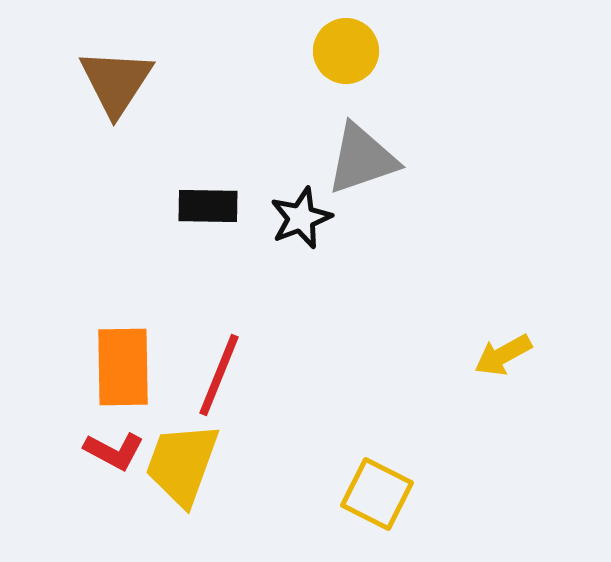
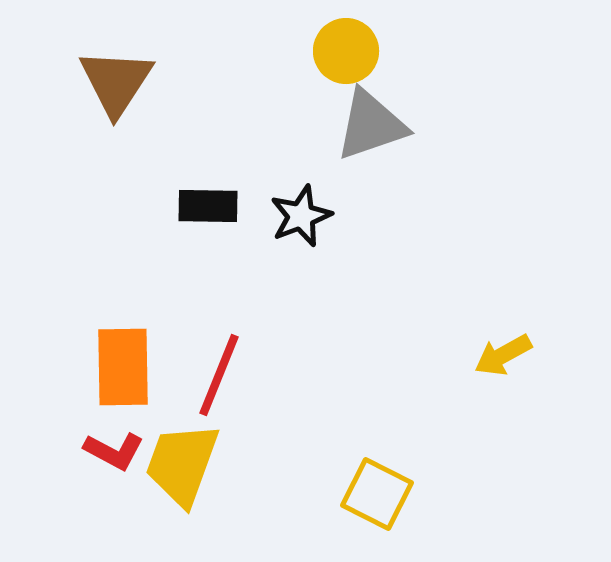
gray triangle: moved 9 px right, 34 px up
black star: moved 2 px up
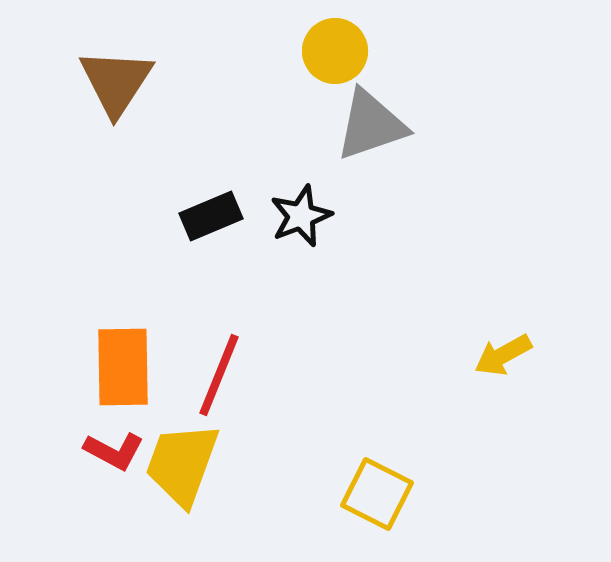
yellow circle: moved 11 px left
black rectangle: moved 3 px right, 10 px down; rotated 24 degrees counterclockwise
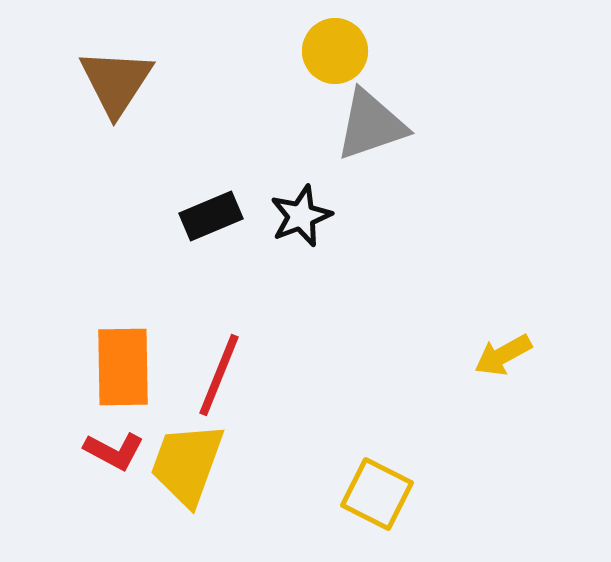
yellow trapezoid: moved 5 px right
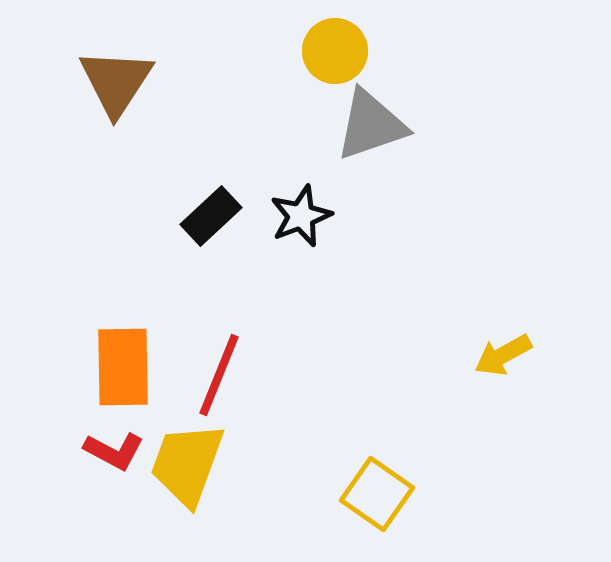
black rectangle: rotated 20 degrees counterclockwise
yellow square: rotated 8 degrees clockwise
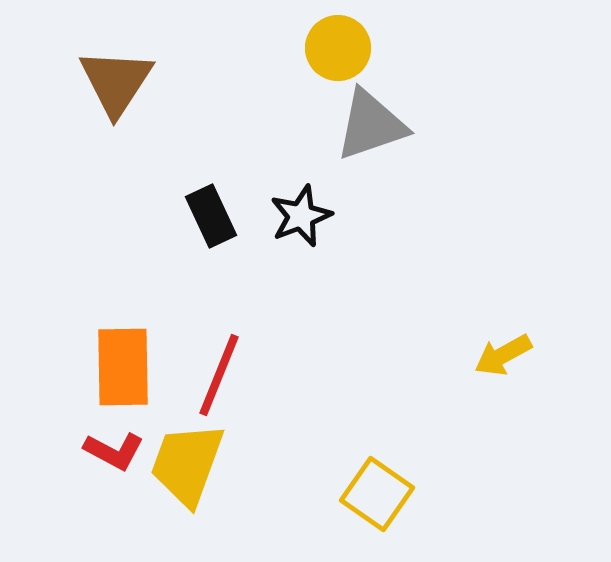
yellow circle: moved 3 px right, 3 px up
black rectangle: rotated 72 degrees counterclockwise
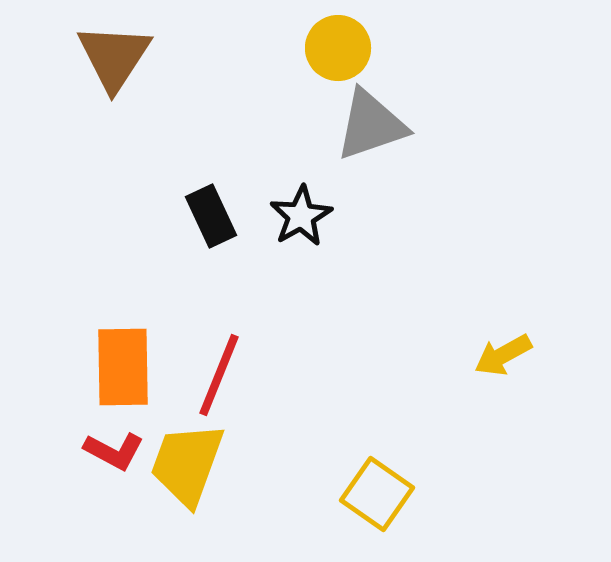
brown triangle: moved 2 px left, 25 px up
black star: rotated 8 degrees counterclockwise
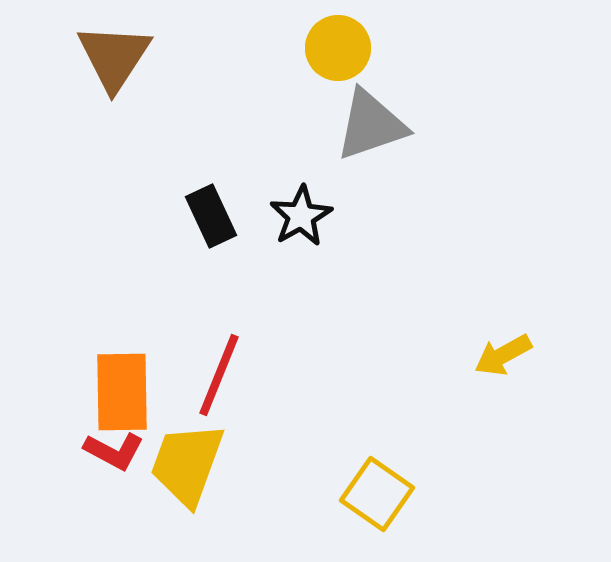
orange rectangle: moved 1 px left, 25 px down
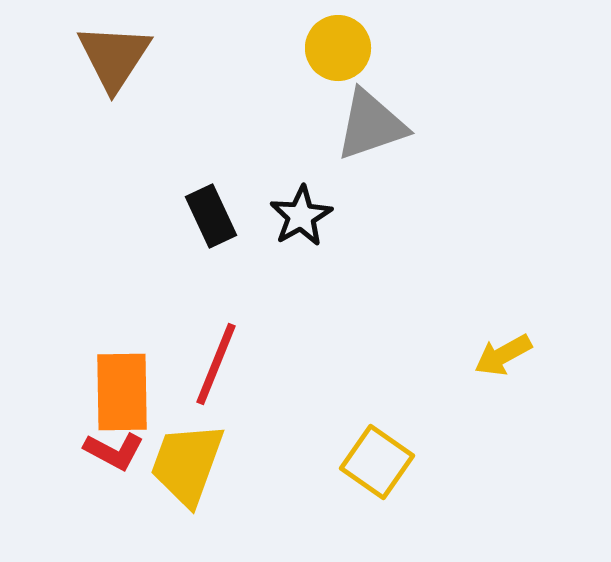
red line: moved 3 px left, 11 px up
yellow square: moved 32 px up
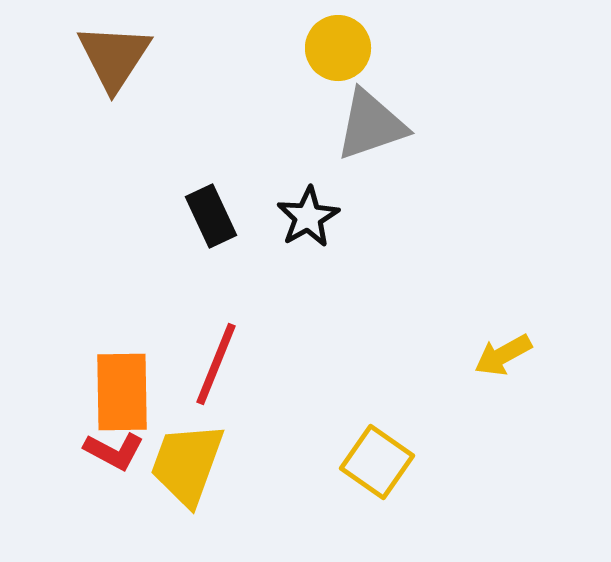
black star: moved 7 px right, 1 px down
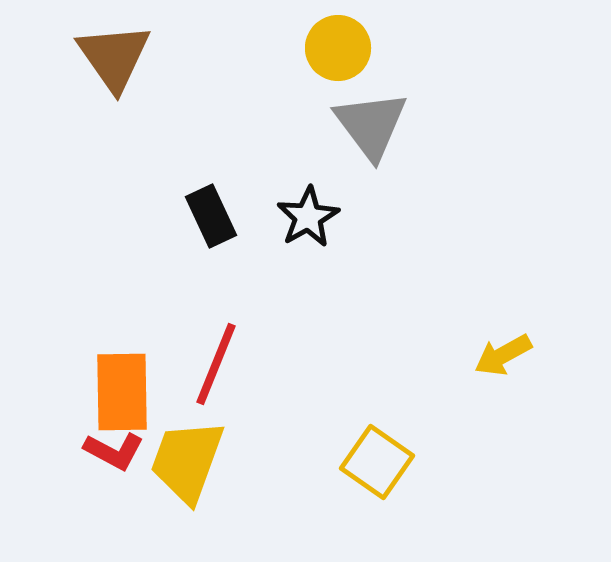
brown triangle: rotated 8 degrees counterclockwise
gray triangle: rotated 48 degrees counterclockwise
yellow trapezoid: moved 3 px up
